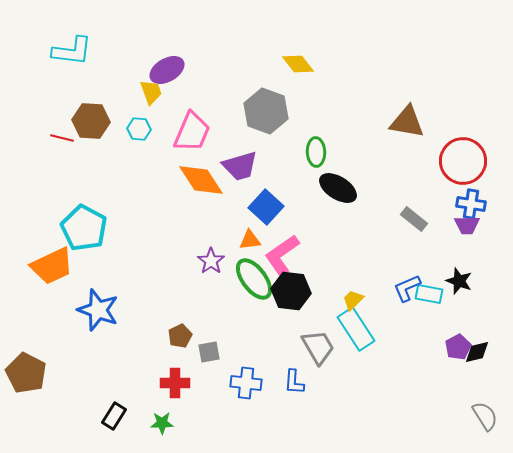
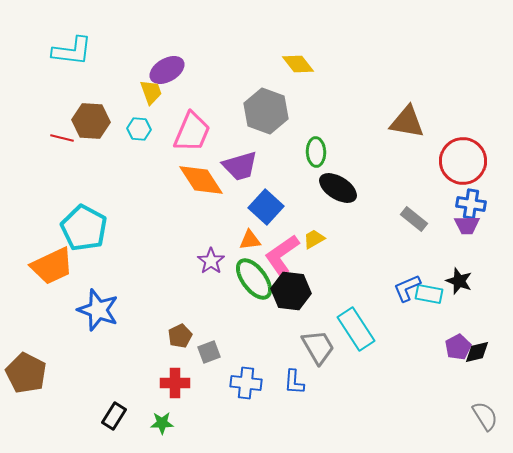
yellow trapezoid at (353, 300): moved 39 px left, 61 px up; rotated 15 degrees clockwise
gray square at (209, 352): rotated 10 degrees counterclockwise
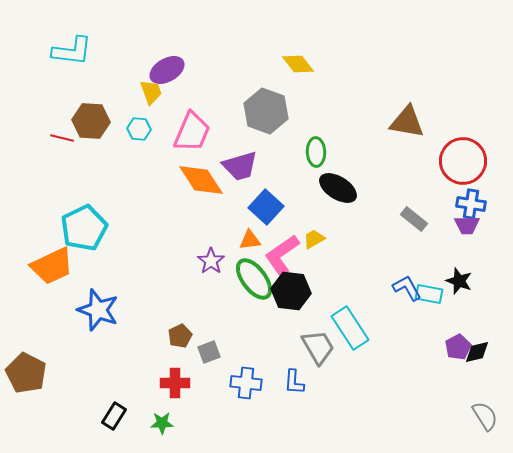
cyan pentagon at (84, 228): rotated 18 degrees clockwise
blue L-shape at (407, 288): rotated 84 degrees clockwise
cyan rectangle at (356, 329): moved 6 px left, 1 px up
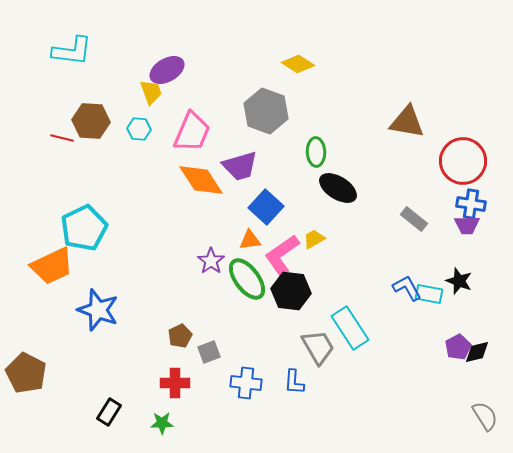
yellow diamond at (298, 64): rotated 20 degrees counterclockwise
green ellipse at (254, 279): moved 7 px left
black rectangle at (114, 416): moved 5 px left, 4 px up
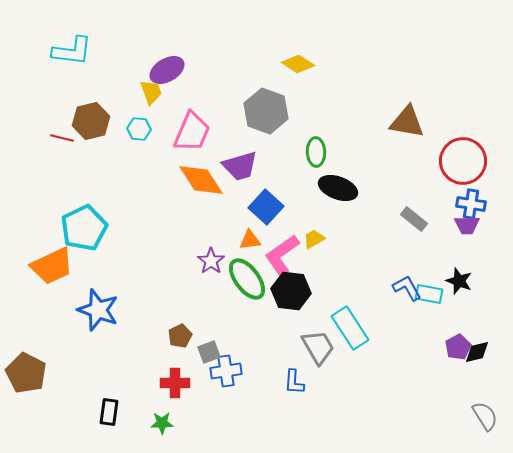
brown hexagon at (91, 121): rotated 18 degrees counterclockwise
black ellipse at (338, 188): rotated 12 degrees counterclockwise
blue cross at (246, 383): moved 20 px left, 12 px up; rotated 16 degrees counterclockwise
black rectangle at (109, 412): rotated 24 degrees counterclockwise
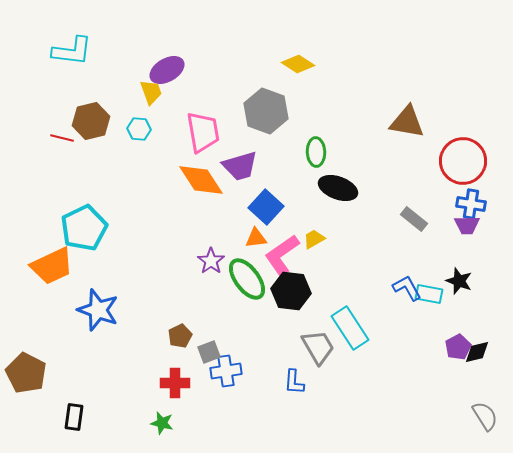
pink trapezoid at (192, 132): moved 11 px right; rotated 33 degrees counterclockwise
orange triangle at (250, 240): moved 6 px right, 2 px up
black rectangle at (109, 412): moved 35 px left, 5 px down
green star at (162, 423): rotated 15 degrees clockwise
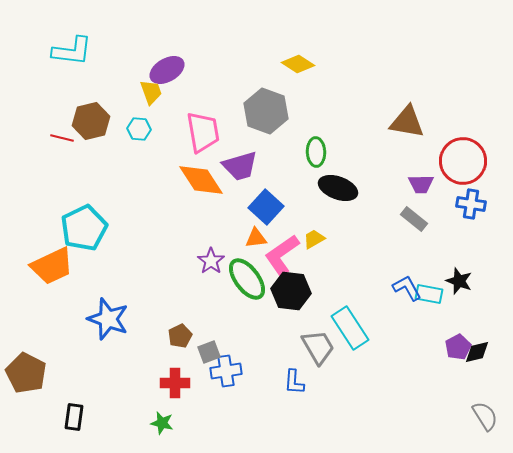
purple trapezoid at (467, 225): moved 46 px left, 41 px up
blue star at (98, 310): moved 10 px right, 9 px down
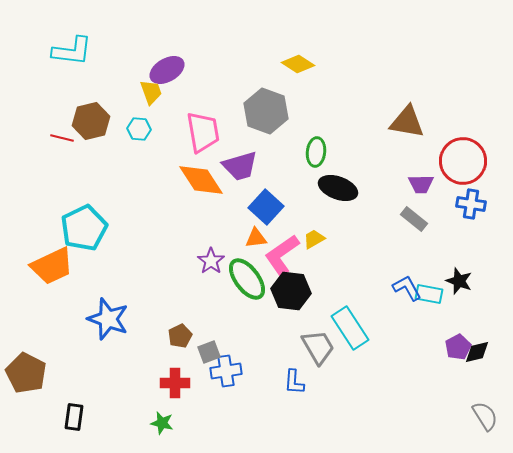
green ellipse at (316, 152): rotated 8 degrees clockwise
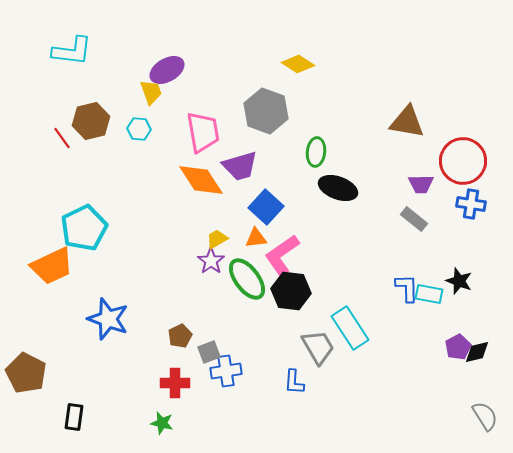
red line at (62, 138): rotated 40 degrees clockwise
yellow trapezoid at (314, 239): moved 97 px left
blue L-shape at (407, 288): rotated 28 degrees clockwise
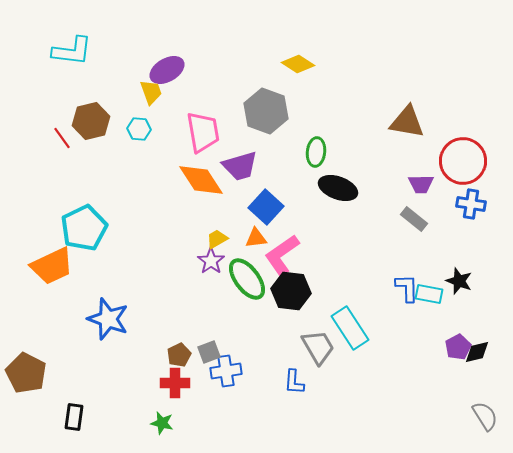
brown pentagon at (180, 336): moved 1 px left, 19 px down
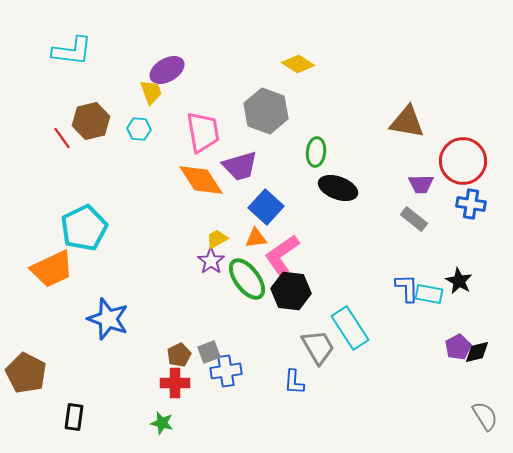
orange trapezoid at (52, 266): moved 3 px down
black star at (459, 281): rotated 8 degrees clockwise
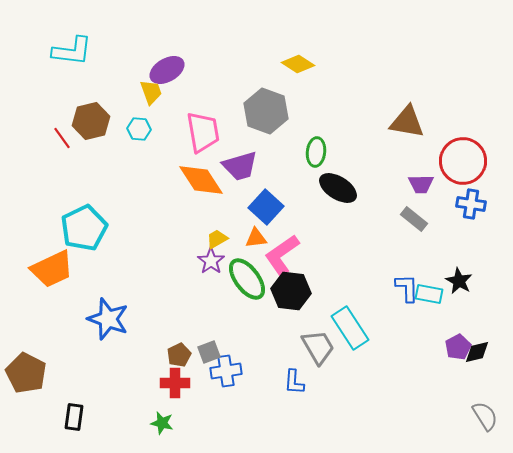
black ellipse at (338, 188): rotated 12 degrees clockwise
